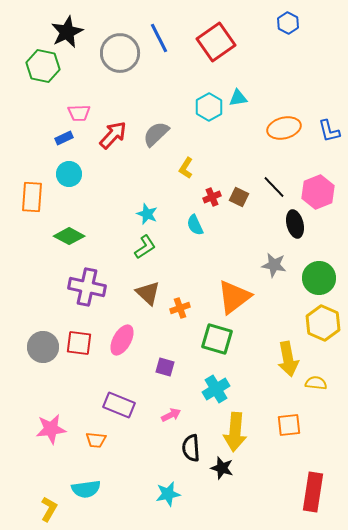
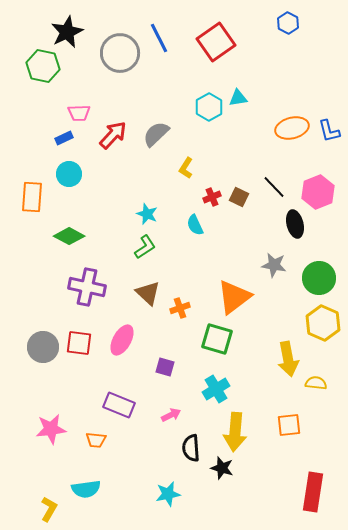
orange ellipse at (284, 128): moved 8 px right
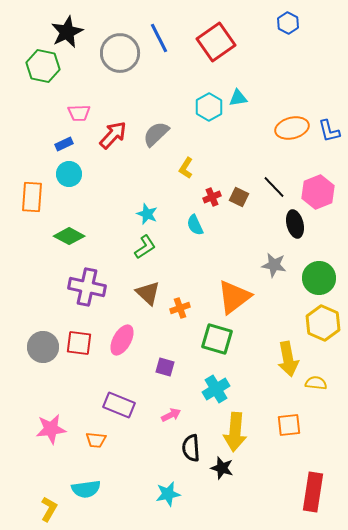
blue rectangle at (64, 138): moved 6 px down
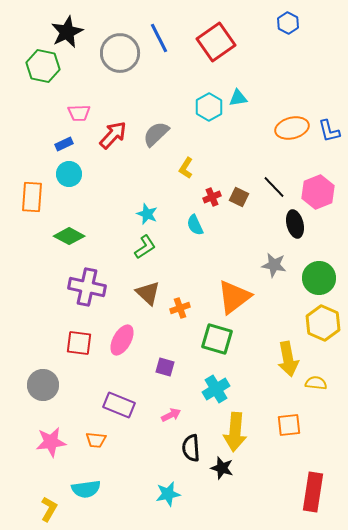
gray circle at (43, 347): moved 38 px down
pink star at (51, 429): moved 13 px down
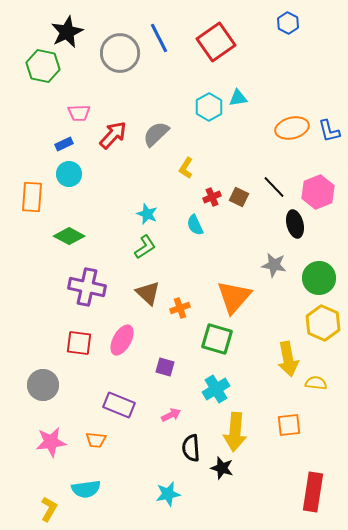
orange triangle at (234, 297): rotated 12 degrees counterclockwise
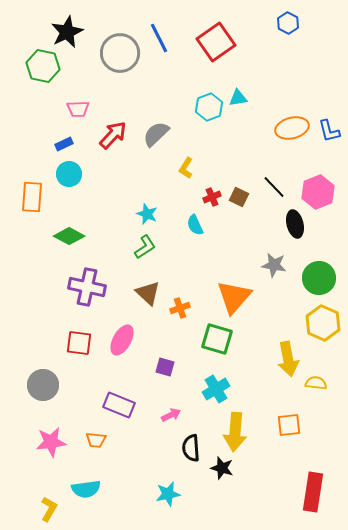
cyan hexagon at (209, 107): rotated 8 degrees clockwise
pink trapezoid at (79, 113): moved 1 px left, 4 px up
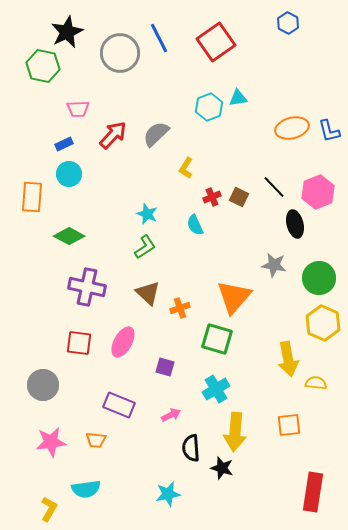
pink ellipse at (122, 340): moved 1 px right, 2 px down
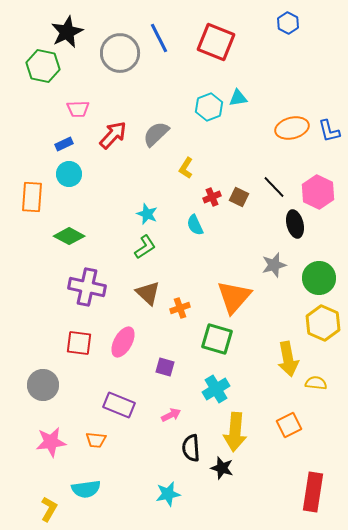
red square at (216, 42): rotated 33 degrees counterclockwise
pink hexagon at (318, 192): rotated 12 degrees counterclockwise
gray star at (274, 265): rotated 25 degrees counterclockwise
orange square at (289, 425): rotated 20 degrees counterclockwise
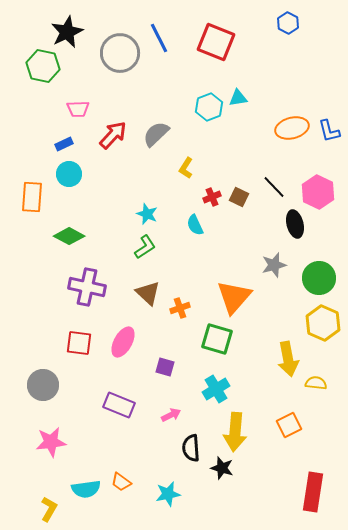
orange trapezoid at (96, 440): moved 25 px right, 42 px down; rotated 30 degrees clockwise
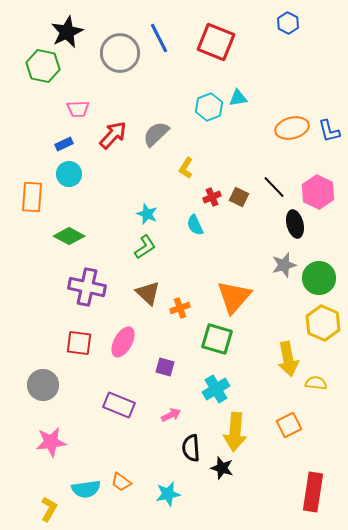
gray star at (274, 265): moved 10 px right
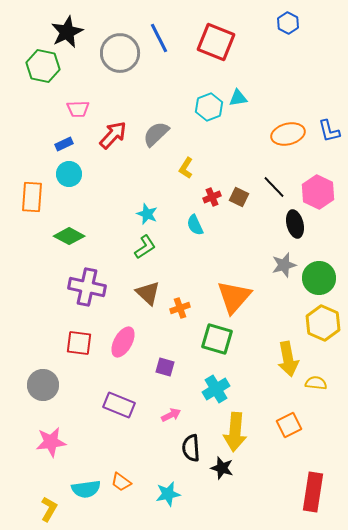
orange ellipse at (292, 128): moved 4 px left, 6 px down
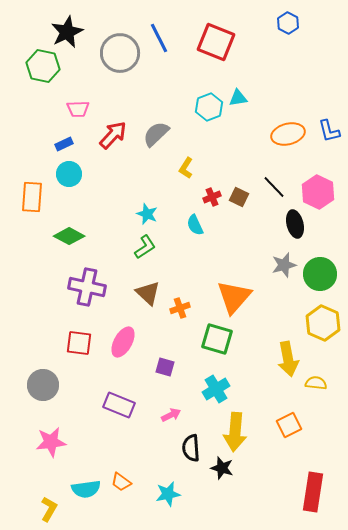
green circle at (319, 278): moved 1 px right, 4 px up
